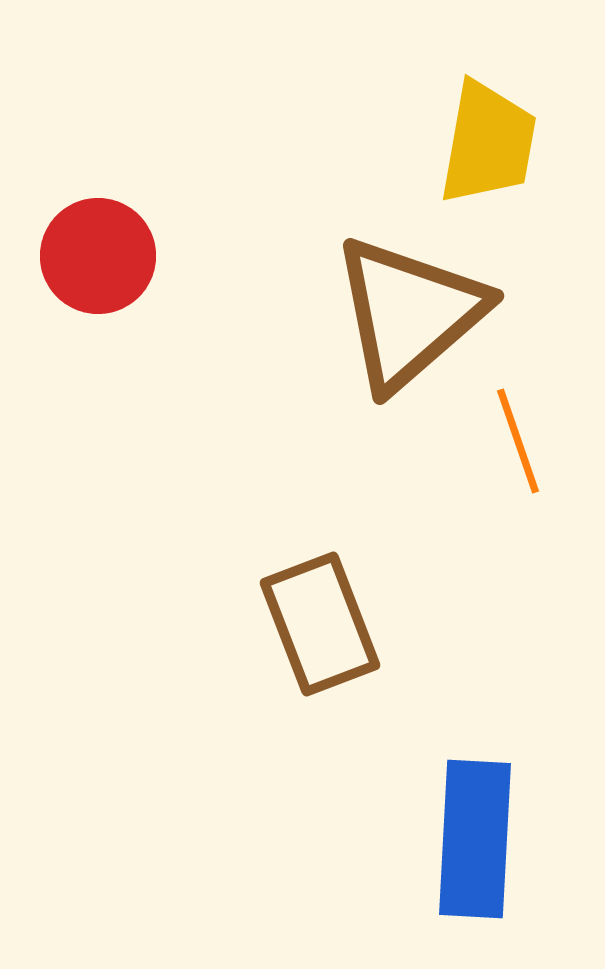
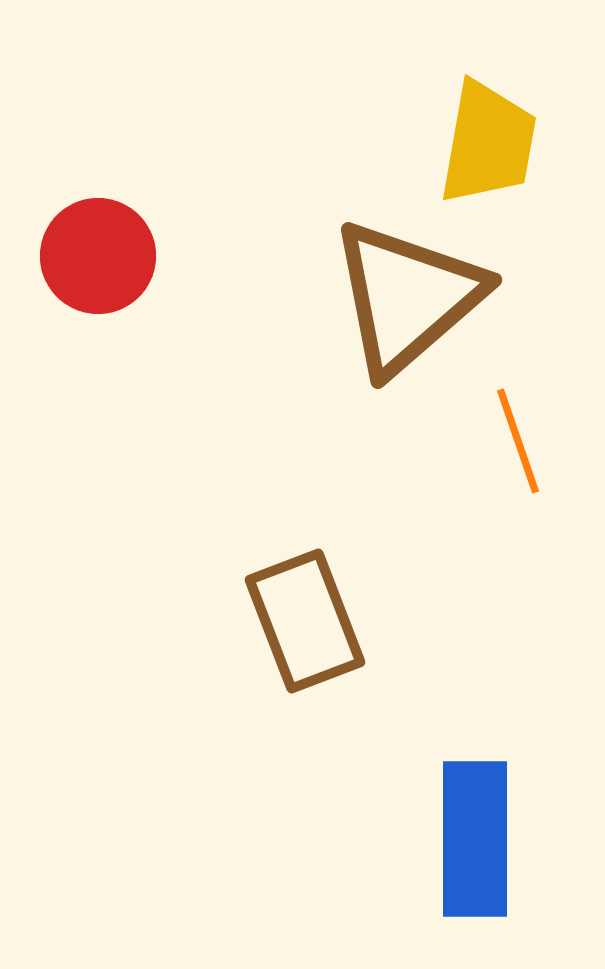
brown triangle: moved 2 px left, 16 px up
brown rectangle: moved 15 px left, 3 px up
blue rectangle: rotated 3 degrees counterclockwise
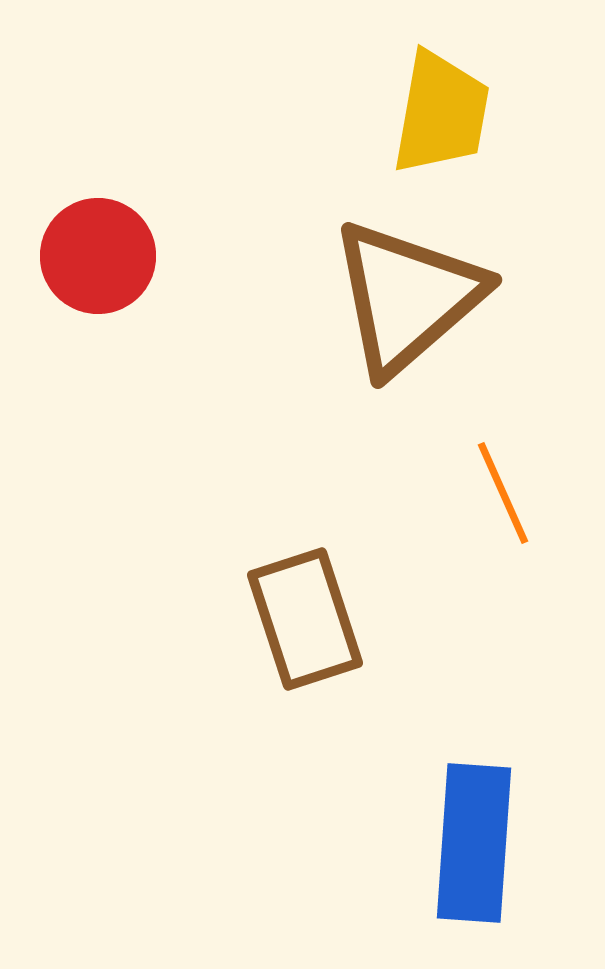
yellow trapezoid: moved 47 px left, 30 px up
orange line: moved 15 px left, 52 px down; rotated 5 degrees counterclockwise
brown rectangle: moved 2 px up; rotated 3 degrees clockwise
blue rectangle: moved 1 px left, 4 px down; rotated 4 degrees clockwise
